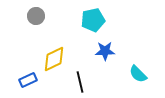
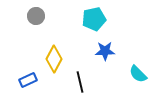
cyan pentagon: moved 1 px right, 1 px up
yellow diamond: rotated 36 degrees counterclockwise
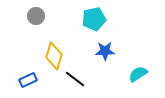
yellow diamond: moved 3 px up; rotated 12 degrees counterclockwise
cyan semicircle: rotated 102 degrees clockwise
black line: moved 5 px left, 3 px up; rotated 40 degrees counterclockwise
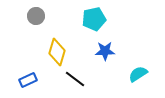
yellow diamond: moved 3 px right, 4 px up
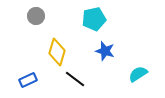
blue star: rotated 18 degrees clockwise
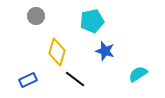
cyan pentagon: moved 2 px left, 2 px down
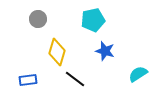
gray circle: moved 2 px right, 3 px down
cyan pentagon: moved 1 px right, 1 px up
blue rectangle: rotated 18 degrees clockwise
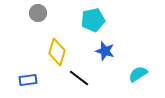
gray circle: moved 6 px up
black line: moved 4 px right, 1 px up
